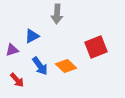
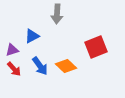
red arrow: moved 3 px left, 11 px up
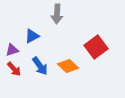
red square: rotated 15 degrees counterclockwise
orange diamond: moved 2 px right
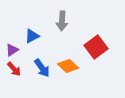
gray arrow: moved 5 px right, 7 px down
purple triangle: rotated 16 degrees counterclockwise
blue arrow: moved 2 px right, 2 px down
